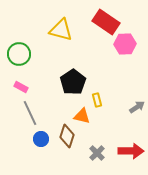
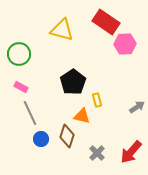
yellow triangle: moved 1 px right
red arrow: moved 1 px down; rotated 130 degrees clockwise
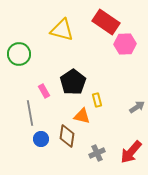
pink rectangle: moved 23 px right, 4 px down; rotated 32 degrees clockwise
gray line: rotated 15 degrees clockwise
brown diamond: rotated 10 degrees counterclockwise
gray cross: rotated 21 degrees clockwise
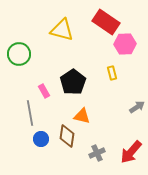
yellow rectangle: moved 15 px right, 27 px up
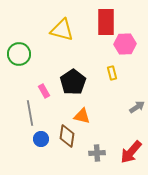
red rectangle: rotated 56 degrees clockwise
gray cross: rotated 21 degrees clockwise
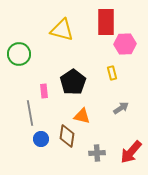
pink rectangle: rotated 24 degrees clockwise
gray arrow: moved 16 px left, 1 px down
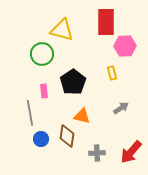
pink hexagon: moved 2 px down
green circle: moved 23 px right
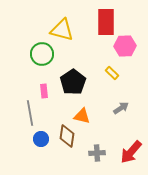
yellow rectangle: rotated 32 degrees counterclockwise
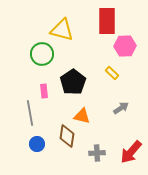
red rectangle: moved 1 px right, 1 px up
blue circle: moved 4 px left, 5 px down
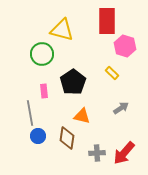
pink hexagon: rotated 20 degrees clockwise
brown diamond: moved 2 px down
blue circle: moved 1 px right, 8 px up
red arrow: moved 7 px left, 1 px down
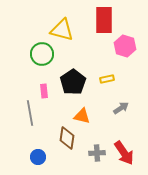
red rectangle: moved 3 px left, 1 px up
yellow rectangle: moved 5 px left, 6 px down; rotated 56 degrees counterclockwise
blue circle: moved 21 px down
red arrow: rotated 75 degrees counterclockwise
